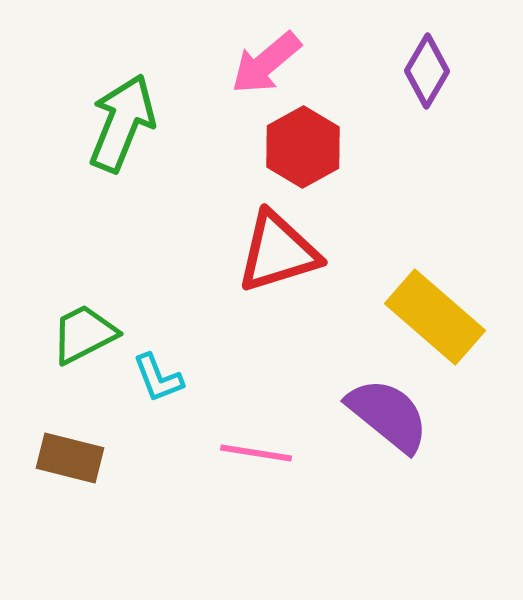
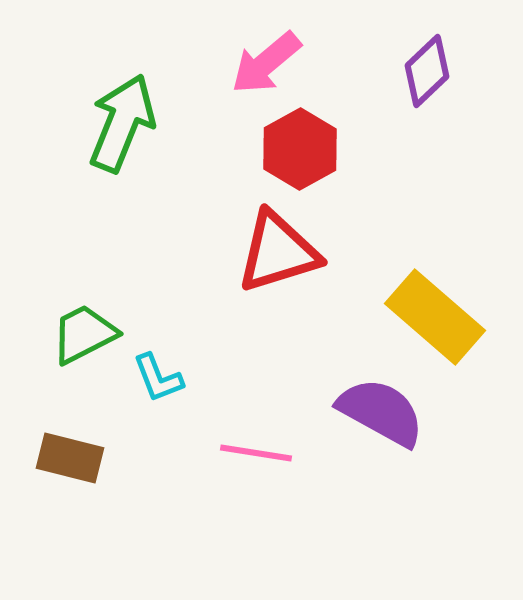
purple diamond: rotated 16 degrees clockwise
red hexagon: moved 3 px left, 2 px down
purple semicircle: moved 7 px left, 3 px up; rotated 10 degrees counterclockwise
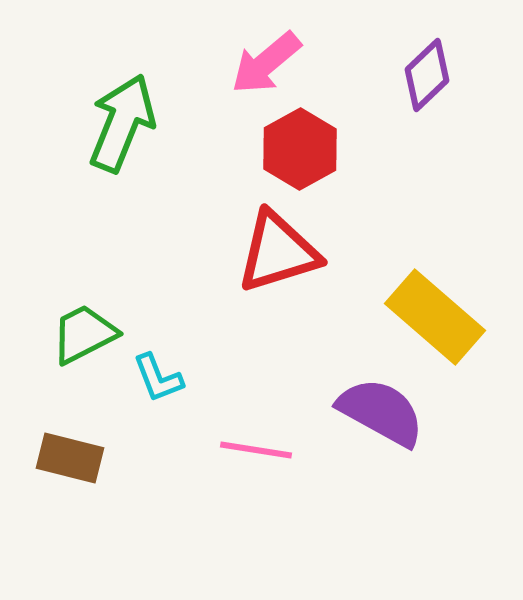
purple diamond: moved 4 px down
pink line: moved 3 px up
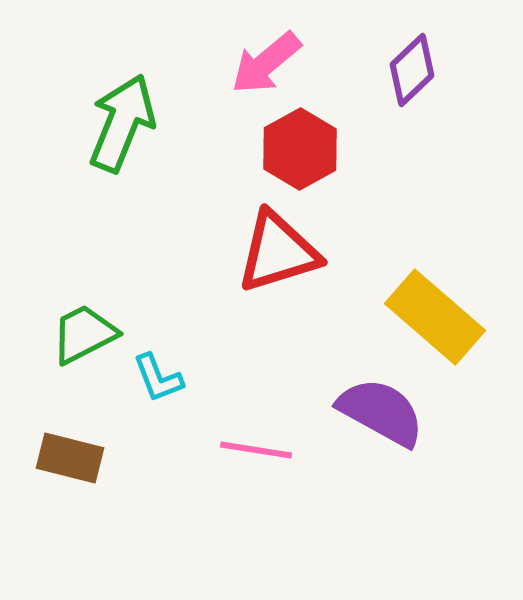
purple diamond: moved 15 px left, 5 px up
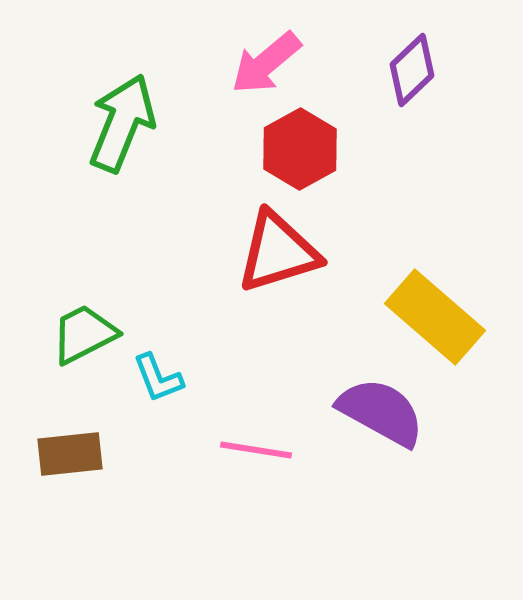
brown rectangle: moved 4 px up; rotated 20 degrees counterclockwise
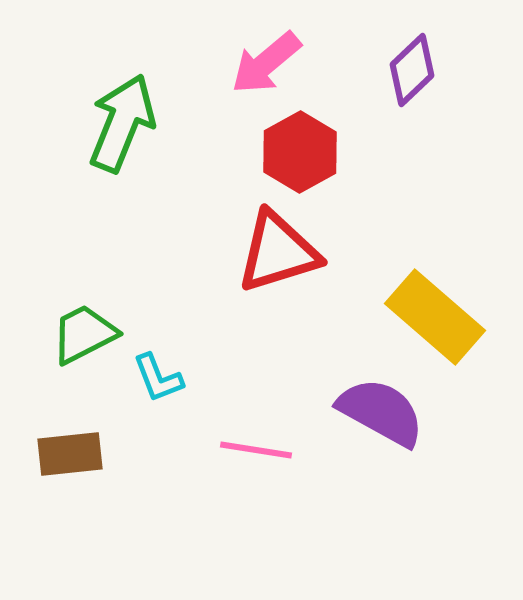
red hexagon: moved 3 px down
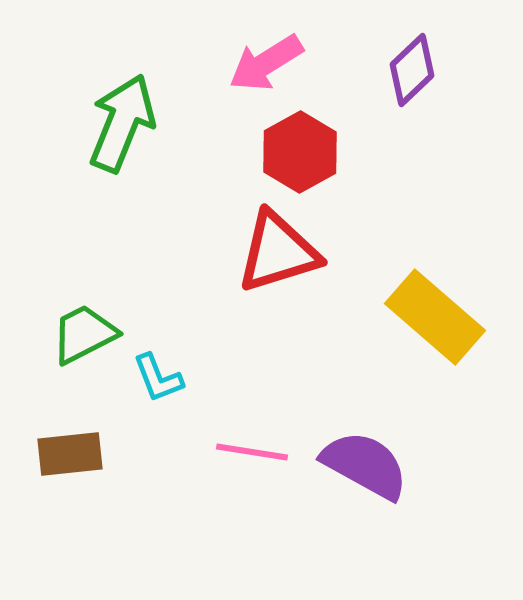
pink arrow: rotated 8 degrees clockwise
purple semicircle: moved 16 px left, 53 px down
pink line: moved 4 px left, 2 px down
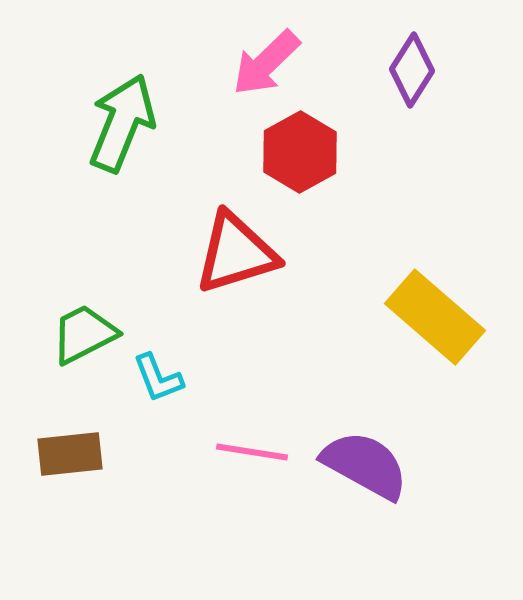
pink arrow: rotated 12 degrees counterclockwise
purple diamond: rotated 14 degrees counterclockwise
red triangle: moved 42 px left, 1 px down
